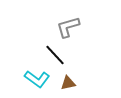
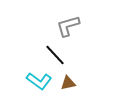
gray L-shape: moved 1 px up
cyan L-shape: moved 2 px right, 2 px down
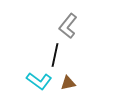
gray L-shape: rotated 35 degrees counterclockwise
black line: rotated 55 degrees clockwise
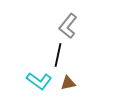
black line: moved 3 px right
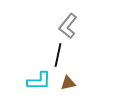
cyan L-shape: rotated 35 degrees counterclockwise
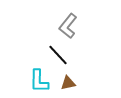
black line: rotated 55 degrees counterclockwise
cyan L-shape: rotated 90 degrees clockwise
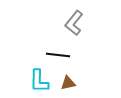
gray L-shape: moved 6 px right, 3 px up
black line: rotated 40 degrees counterclockwise
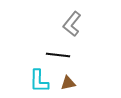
gray L-shape: moved 2 px left, 1 px down
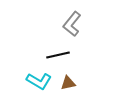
black line: rotated 20 degrees counterclockwise
cyan L-shape: rotated 60 degrees counterclockwise
